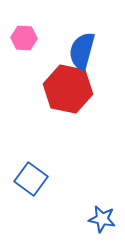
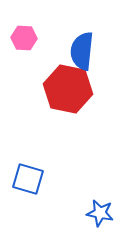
blue semicircle: rotated 9 degrees counterclockwise
blue square: moved 3 px left; rotated 20 degrees counterclockwise
blue star: moved 2 px left, 6 px up
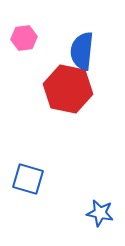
pink hexagon: rotated 10 degrees counterclockwise
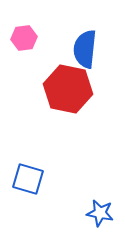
blue semicircle: moved 3 px right, 2 px up
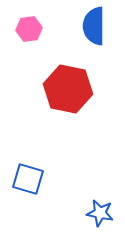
pink hexagon: moved 5 px right, 9 px up
blue semicircle: moved 9 px right, 23 px up; rotated 6 degrees counterclockwise
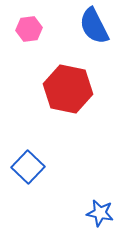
blue semicircle: rotated 27 degrees counterclockwise
blue square: moved 12 px up; rotated 28 degrees clockwise
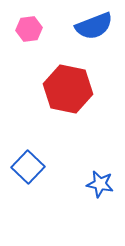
blue semicircle: rotated 84 degrees counterclockwise
blue star: moved 29 px up
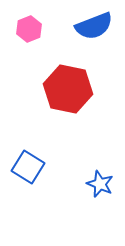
pink hexagon: rotated 15 degrees counterclockwise
blue square: rotated 12 degrees counterclockwise
blue star: rotated 12 degrees clockwise
